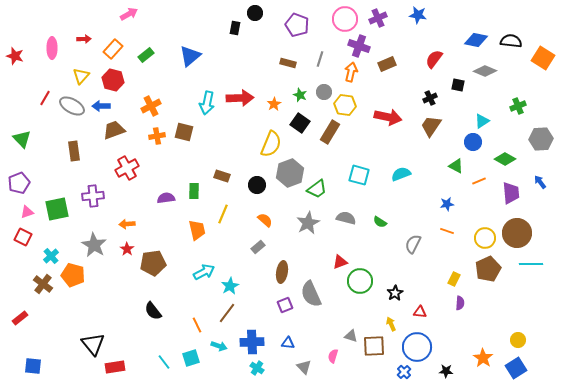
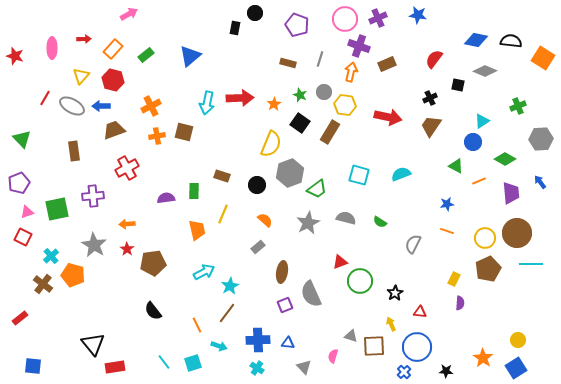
blue cross at (252, 342): moved 6 px right, 2 px up
cyan square at (191, 358): moved 2 px right, 5 px down
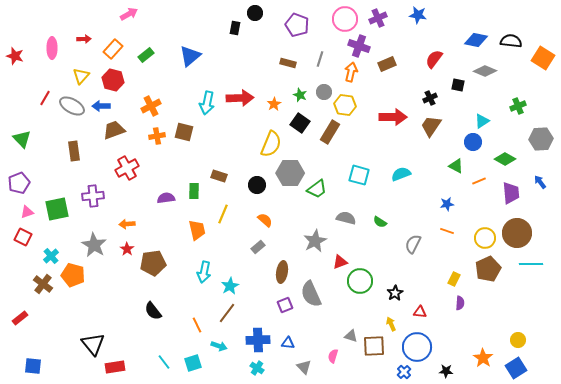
red arrow at (388, 117): moved 5 px right; rotated 12 degrees counterclockwise
gray hexagon at (290, 173): rotated 20 degrees clockwise
brown rectangle at (222, 176): moved 3 px left
gray star at (308, 223): moved 7 px right, 18 px down
cyan arrow at (204, 272): rotated 130 degrees clockwise
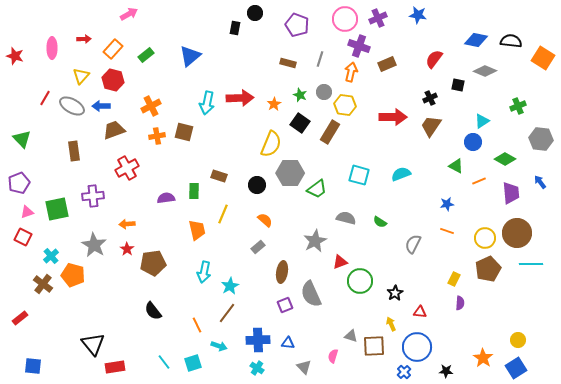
gray hexagon at (541, 139): rotated 10 degrees clockwise
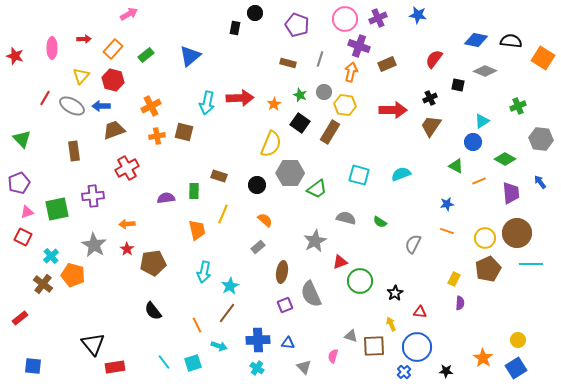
red arrow at (393, 117): moved 7 px up
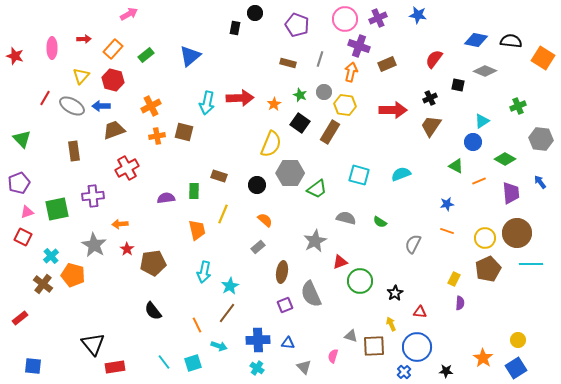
orange arrow at (127, 224): moved 7 px left
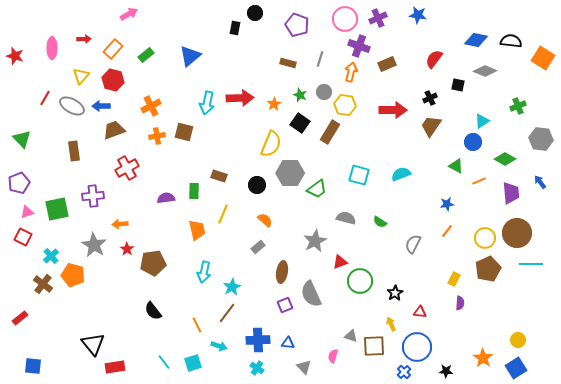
orange line at (447, 231): rotated 72 degrees counterclockwise
cyan star at (230, 286): moved 2 px right, 1 px down
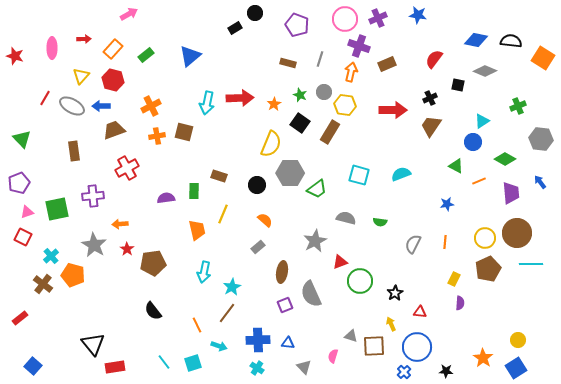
black rectangle at (235, 28): rotated 48 degrees clockwise
green semicircle at (380, 222): rotated 24 degrees counterclockwise
orange line at (447, 231): moved 2 px left, 11 px down; rotated 32 degrees counterclockwise
blue square at (33, 366): rotated 36 degrees clockwise
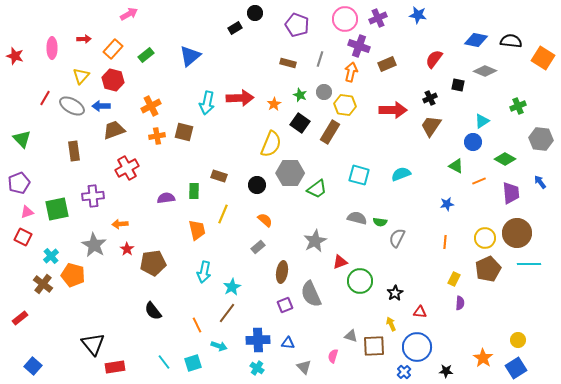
gray semicircle at (346, 218): moved 11 px right
gray semicircle at (413, 244): moved 16 px left, 6 px up
cyan line at (531, 264): moved 2 px left
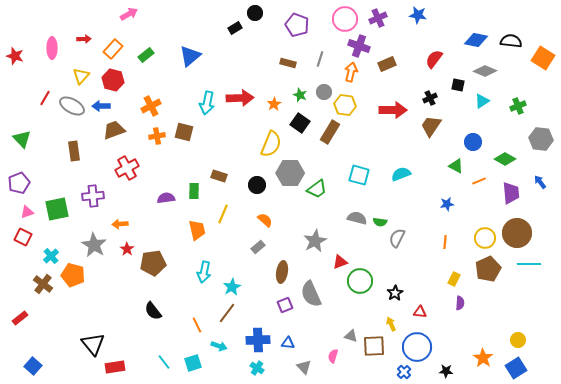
cyan triangle at (482, 121): moved 20 px up
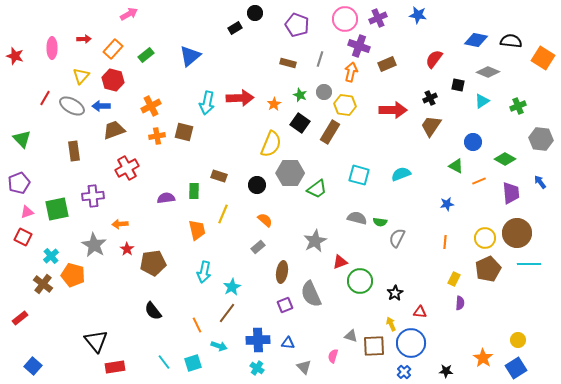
gray diamond at (485, 71): moved 3 px right, 1 px down
black triangle at (93, 344): moved 3 px right, 3 px up
blue circle at (417, 347): moved 6 px left, 4 px up
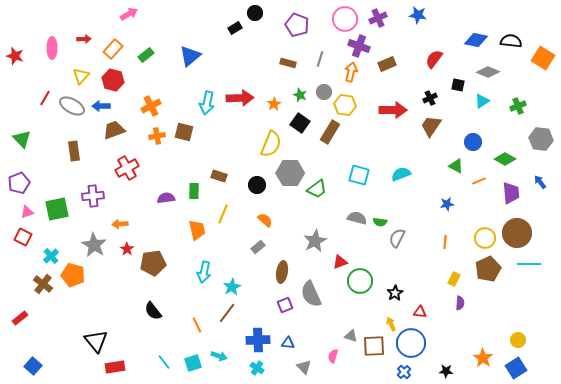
cyan arrow at (219, 346): moved 10 px down
